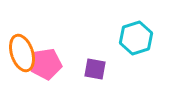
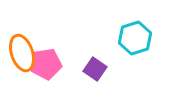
cyan hexagon: moved 1 px left
purple square: rotated 25 degrees clockwise
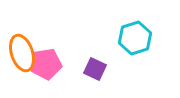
purple square: rotated 10 degrees counterclockwise
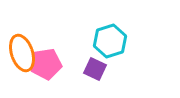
cyan hexagon: moved 25 px left, 3 px down
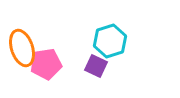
orange ellipse: moved 5 px up
purple square: moved 1 px right, 3 px up
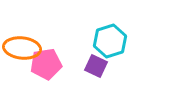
orange ellipse: rotated 66 degrees counterclockwise
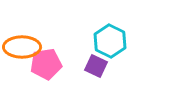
cyan hexagon: rotated 16 degrees counterclockwise
orange ellipse: moved 1 px up; rotated 6 degrees counterclockwise
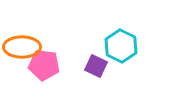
cyan hexagon: moved 11 px right, 5 px down
pink pentagon: moved 2 px left, 1 px down; rotated 16 degrees clockwise
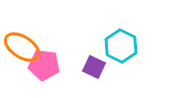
orange ellipse: rotated 33 degrees clockwise
purple square: moved 2 px left, 1 px down
